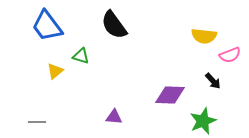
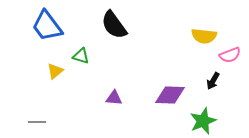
black arrow: rotated 72 degrees clockwise
purple triangle: moved 19 px up
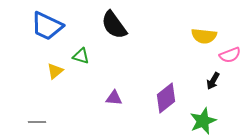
blue trapezoid: rotated 28 degrees counterclockwise
purple diamond: moved 4 px left, 3 px down; rotated 40 degrees counterclockwise
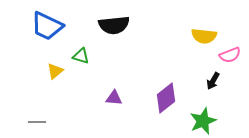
black semicircle: rotated 60 degrees counterclockwise
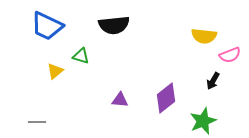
purple triangle: moved 6 px right, 2 px down
